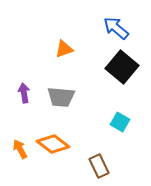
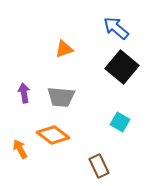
orange diamond: moved 9 px up
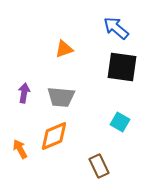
black square: rotated 32 degrees counterclockwise
purple arrow: rotated 18 degrees clockwise
orange diamond: moved 1 px right, 1 px down; rotated 60 degrees counterclockwise
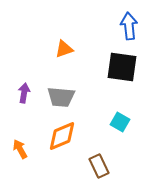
blue arrow: moved 13 px right, 2 px up; rotated 44 degrees clockwise
orange diamond: moved 8 px right
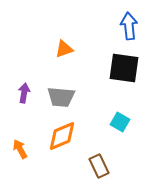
black square: moved 2 px right, 1 px down
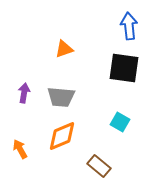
brown rectangle: rotated 25 degrees counterclockwise
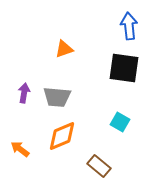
gray trapezoid: moved 4 px left
orange arrow: rotated 24 degrees counterclockwise
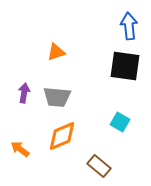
orange triangle: moved 8 px left, 3 px down
black square: moved 1 px right, 2 px up
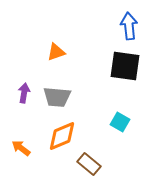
orange arrow: moved 1 px right, 1 px up
brown rectangle: moved 10 px left, 2 px up
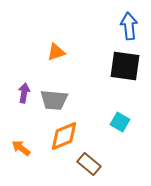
gray trapezoid: moved 3 px left, 3 px down
orange diamond: moved 2 px right
